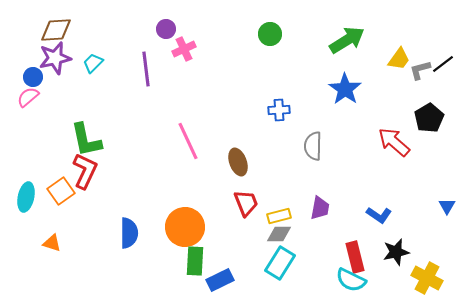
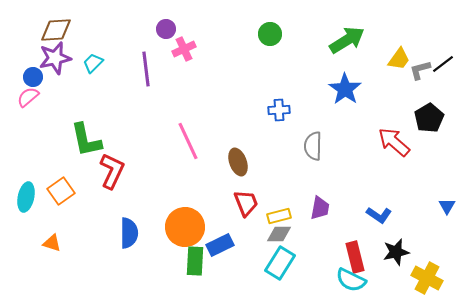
red L-shape: moved 27 px right
blue rectangle: moved 35 px up
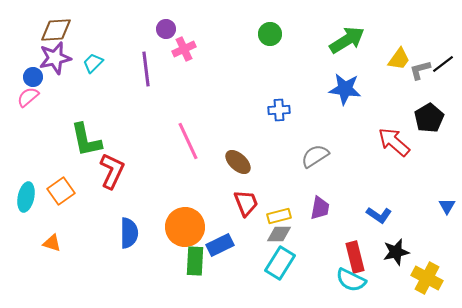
blue star: rotated 28 degrees counterclockwise
gray semicircle: moved 2 px right, 10 px down; rotated 56 degrees clockwise
brown ellipse: rotated 28 degrees counterclockwise
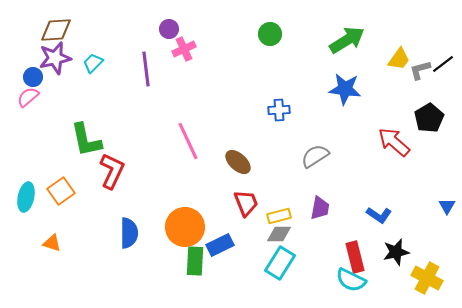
purple circle: moved 3 px right
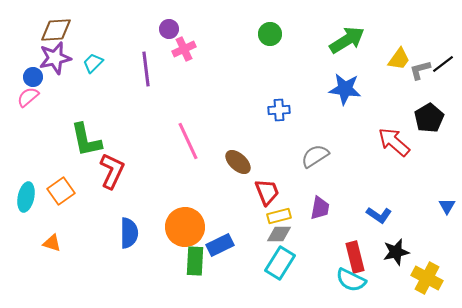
red trapezoid: moved 21 px right, 11 px up
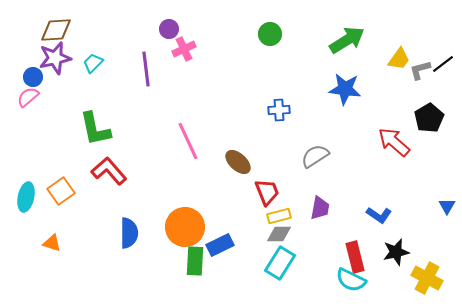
green L-shape: moved 9 px right, 11 px up
red L-shape: moved 3 px left; rotated 66 degrees counterclockwise
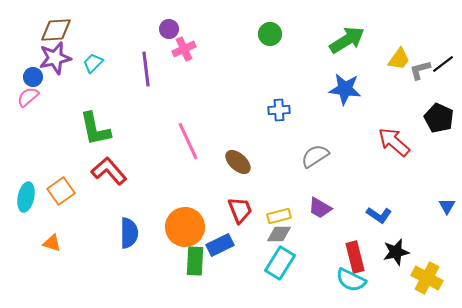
black pentagon: moved 10 px right; rotated 16 degrees counterclockwise
red trapezoid: moved 27 px left, 18 px down
purple trapezoid: rotated 110 degrees clockwise
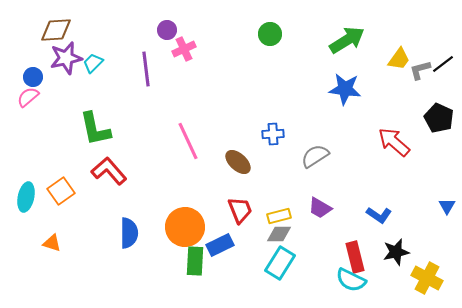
purple circle: moved 2 px left, 1 px down
purple star: moved 11 px right
blue cross: moved 6 px left, 24 px down
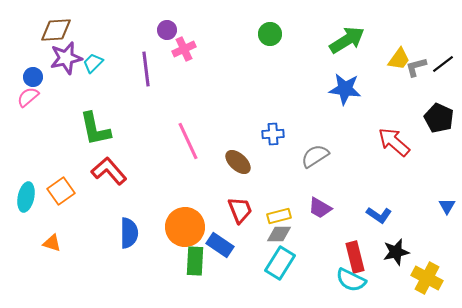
gray L-shape: moved 4 px left, 3 px up
blue rectangle: rotated 60 degrees clockwise
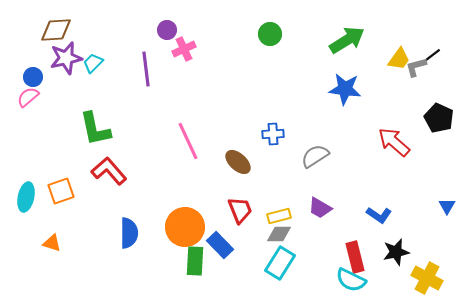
black line: moved 13 px left, 7 px up
orange square: rotated 16 degrees clockwise
blue rectangle: rotated 12 degrees clockwise
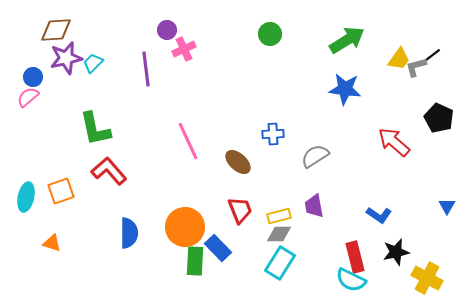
purple trapezoid: moved 6 px left, 2 px up; rotated 50 degrees clockwise
blue rectangle: moved 2 px left, 3 px down
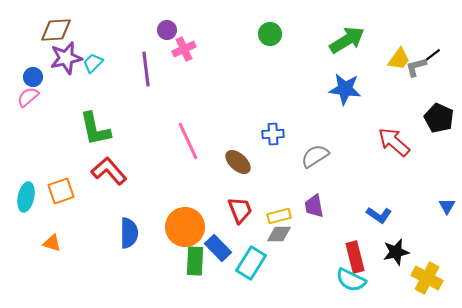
cyan rectangle: moved 29 px left
